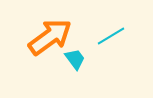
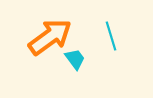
cyan line: rotated 76 degrees counterclockwise
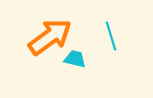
cyan trapezoid: rotated 40 degrees counterclockwise
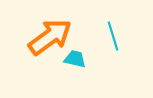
cyan line: moved 2 px right
